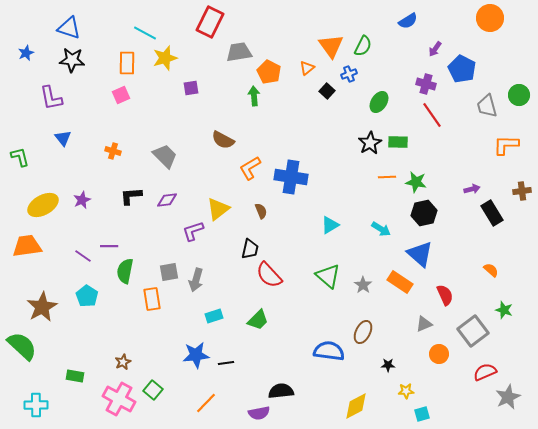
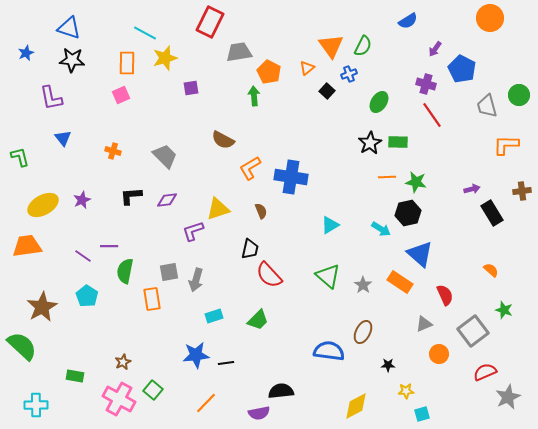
yellow triangle at (218, 209): rotated 20 degrees clockwise
black hexagon at (424, 213): moved 16 px left
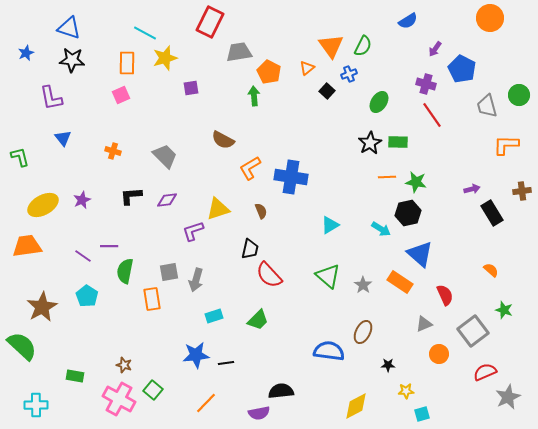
brown star at (123, 362): moved 1 px right, 3 px down; rotated 28 degrees counterclockwise
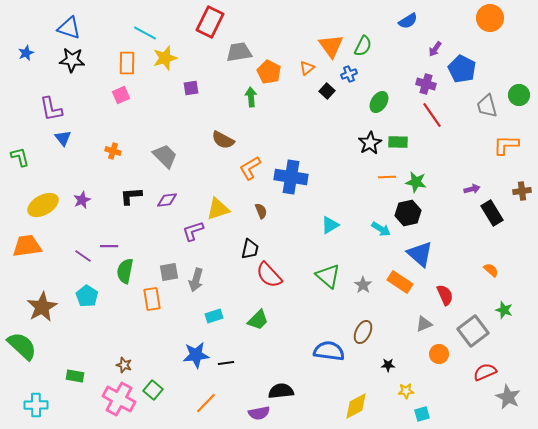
green arrow at (254, 96): moved 3 px left, 1 px down
purple L-shape at (51, 98): moved 11 px down
gray star at (508, 397): rotated 20 degrees counterclockwise
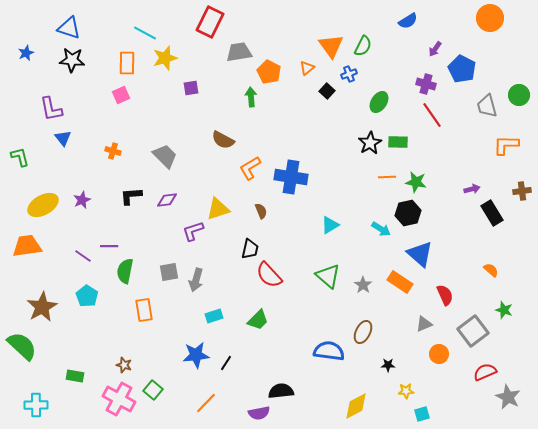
orange rectangle at (152, 299): moved 8 px left, 11 px down
black line at (226, 363): rotated 49 degrees counterclockwise
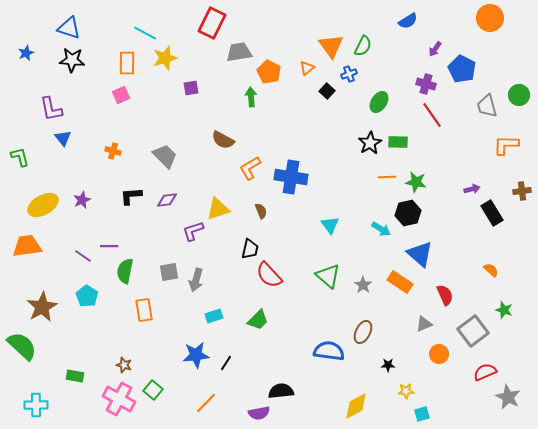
red rectangle at (210, 22): moved 2 px right, 1 px down
cyan triangle at (330, 225): rotated 36 degrees counterclockwise
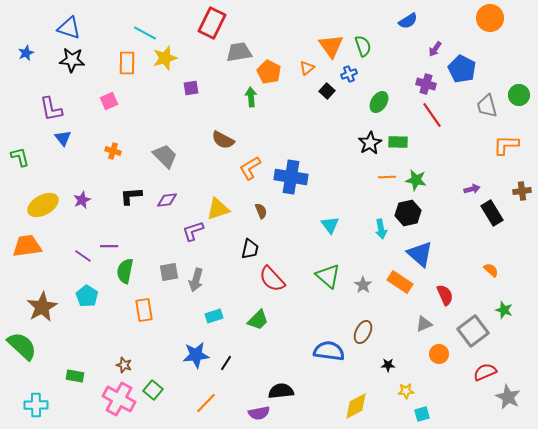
green semicircle at (363, 46): rotated 45 degrees counterclockwise
pink square at (121, 95): moved 12 px left, 6 px down
green star at (416, 182): moved 2 px up
cyan arrow at (381, 229): rotated 48 degrees clockwise
red semicircle at (269, 275): moved 3 px right, 4 px down
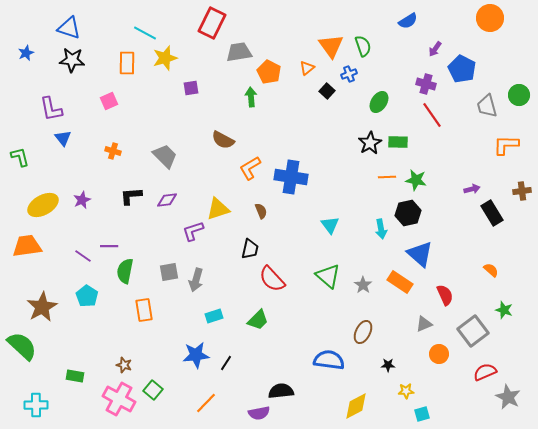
blue semicircle at (329, 351): moved 9 px down
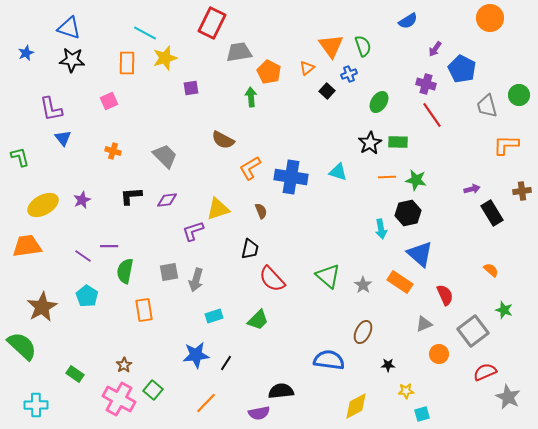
cyan triangle at (330, 225): moved 8 px right, 53 px up; rotated 36 degrees counterclockwise
brown star at (124, 365): rotated 21 degrees clockwise
green rectangle at (75, 376): moved 2 px up; rotated 24 degrees clockwise
